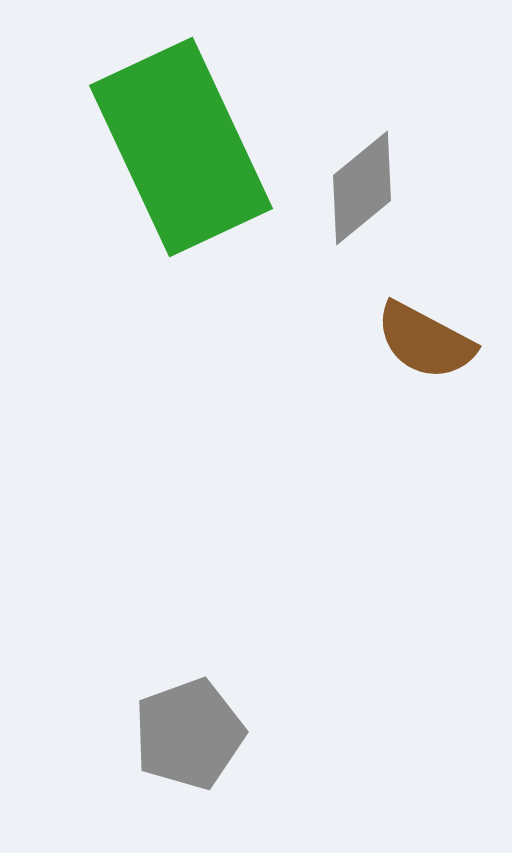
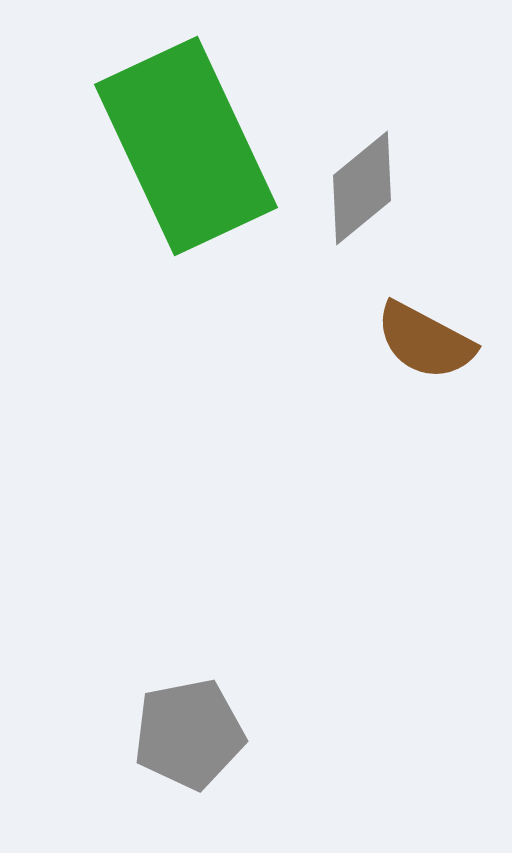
green rectangle: moved 5 px right, 1 px up
gray pentagon: rotated 9 degrees clockwise
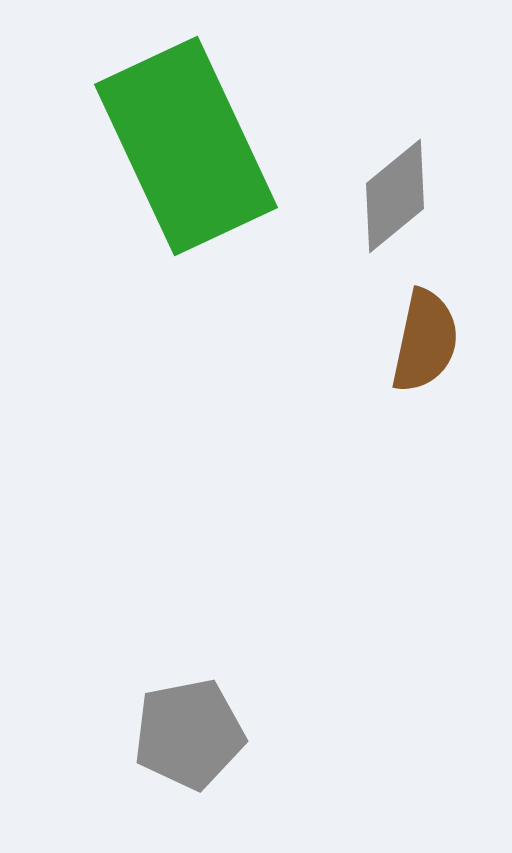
gray diamond: moved 33 px right, 8 px down
brown semicircle: rotated 106 degrees counterclockwise
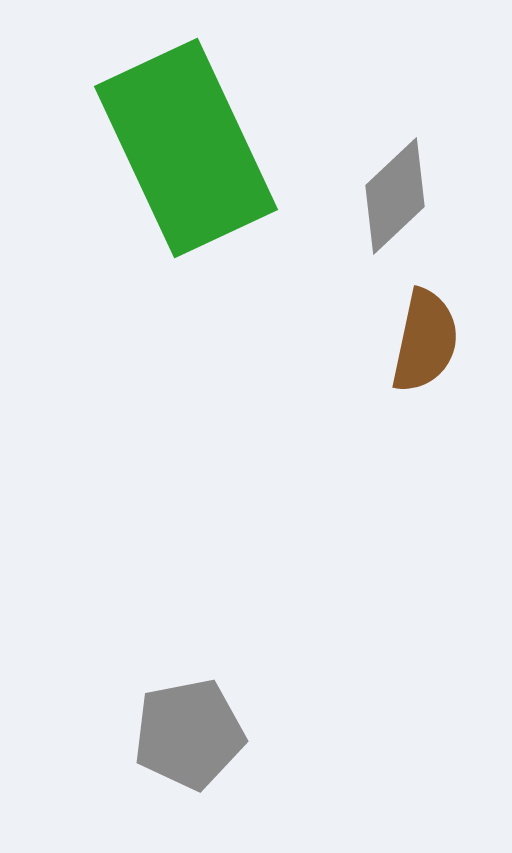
green rectangle: moved 2 px down
gray diamond: rotated 4 degrees counterclockwise
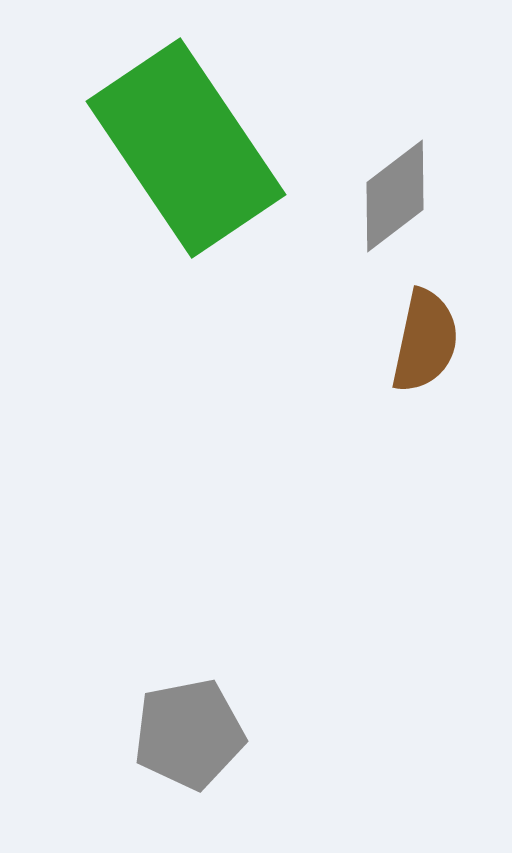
green rectangle: rotated 9 degrees counterclockwise
gray diamond: rotated 6 degrees clockwise
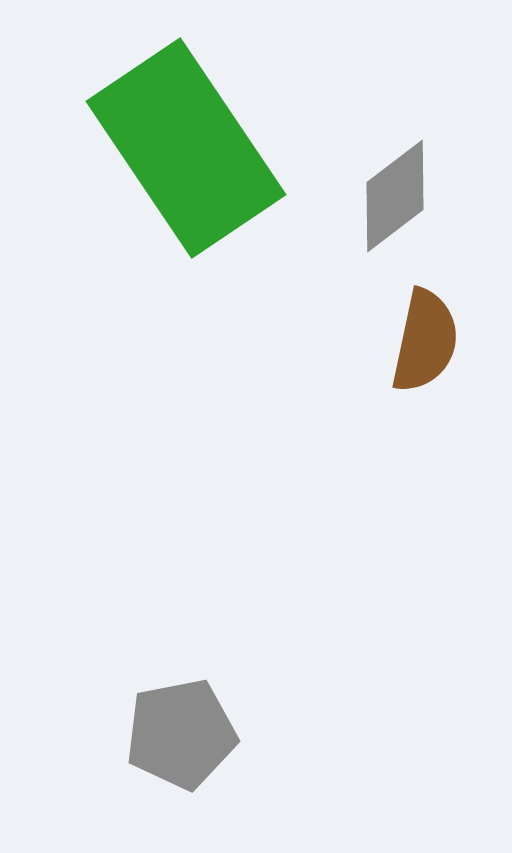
gray pentagon: moved 8 px left
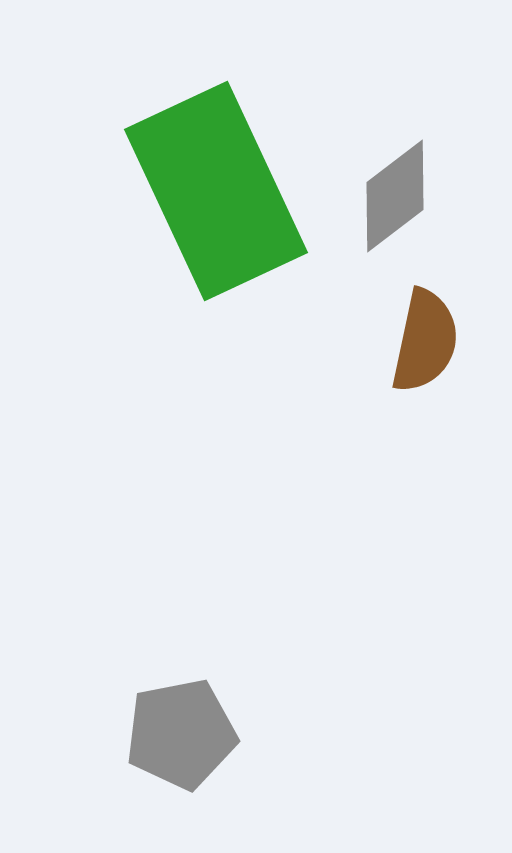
green rectangle: moved 30 px right, 43 px down; rotated 9 degrees clockwise
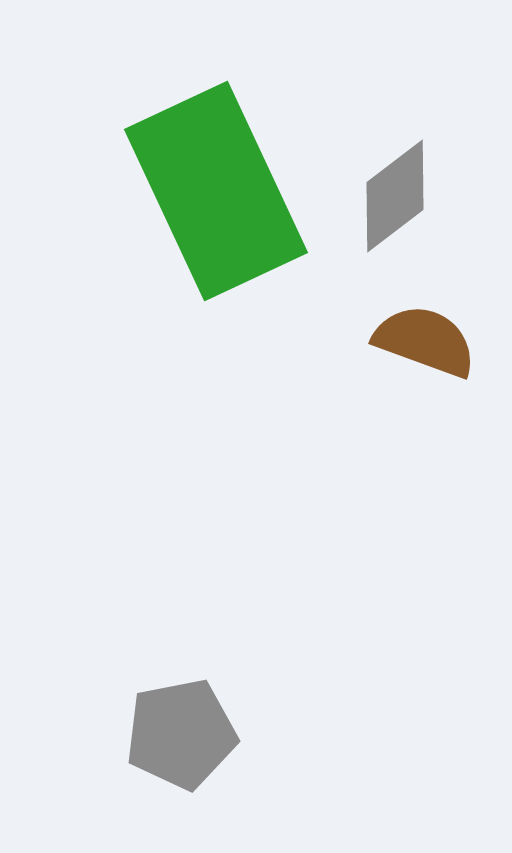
brown semicircle: rotated 82 degrees counterclockwise
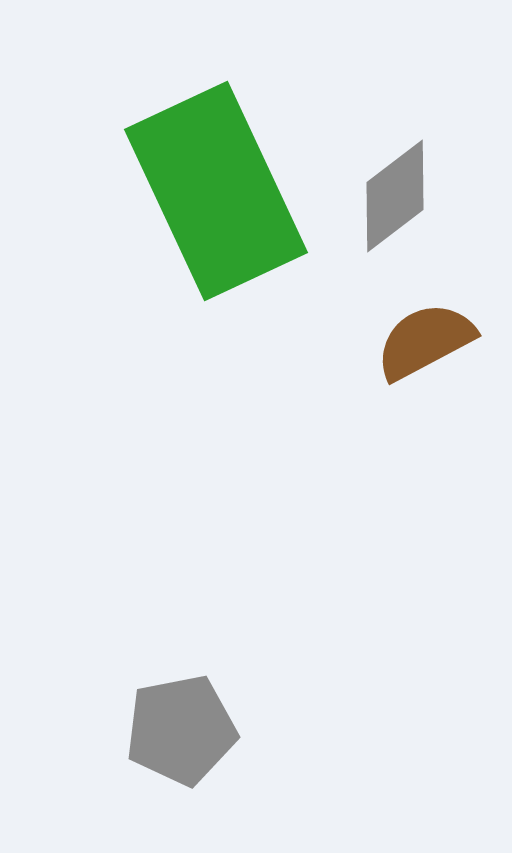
brown semicircle: rotated 48 degrees counterclockwise
gray pentagon: moved 4 px up
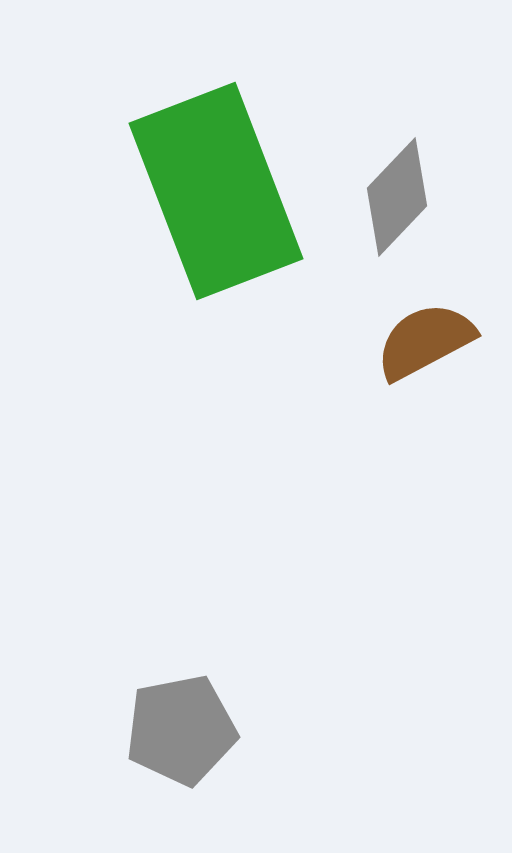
green rectangle: rotated 4 degrees clockwise
gray diamond: moved 2 px right, 1 px down; rotated 9 degrees counterclockwise
